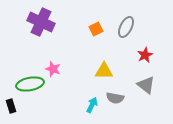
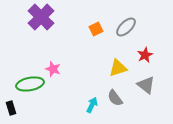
purple cross: moved 5 px up; rotated 20 degrees clockwise
gray ellipse: rotated 20 degrees clockwise
yellow triangle: moved 14 px right, 3 px up; rotated 18 degrees counterclockwise
gray semicircle: rotated 42 degrees clockwise
black rectangle: moved 2 px down
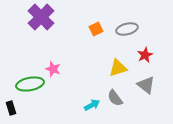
gray ellipse: moved 1 px right, 2 px down; rotated 30 degrees clockwise
cyan arrow: rotated 35 degrees clockwise
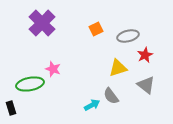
purple cross: moved 1 px right, 6 px down
gray ellipse: moved 1 px right, 7 px down
gray semicircle: moved 4 px left, 2 px up
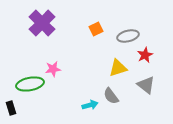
pink star: rotated 28 degrees counterclockwise
cyan arrow: moved 2 px left; rotated 14 degrees clockwise
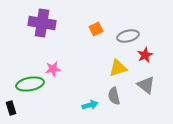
purple cross: rotated 36 degrees counterclockwise
gray semicircle: moved 3 px right; rotated 24 degrees clockwise
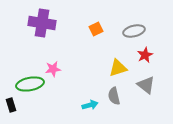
gray ellipse: moved 6 px right, 5 px up
black rectangle: moved 3 px up
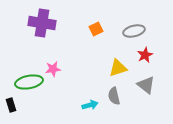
green ellipse: moved 1 px left, 2 px up
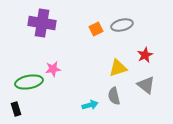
gray ellipse: moved 12 px left, 6 px up
black rectangle: moved 5 px right, 4 px down
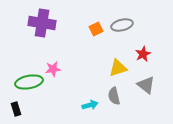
red star: moved 2 px left, 1 px up
